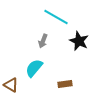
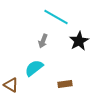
black star: rotated 18 degrees clockwise
cyan semicircle: rotated 12 degrees clockwise
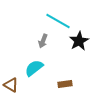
cyan line: moved 2 px right, 4 px down
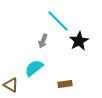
cyan line: rotated 15 degrees clockwise
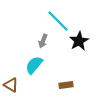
cyan semicircle: moved 3 px up; rotated 12 degrees counterclockwise
brown rectangle: moved 1 px right, 1 px down
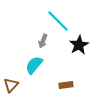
black star: moved 4 px down
brown triangle: rotated 42 degrees clockwise
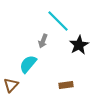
cyan semicircle: moved 6 px left, 1 px up
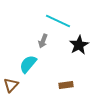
cyan line: rotated 20 degrees counterclockwise
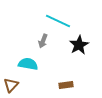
cyan semicircle: rotated 60 degrees clockwise
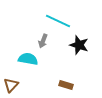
black star: rotated 24 degrees counterclockwise
cyan semicircle: moved 5 px up
brown rectangle: rotated 24 degrees clockwise
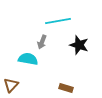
cyan line: rotated 35 degrees counterclockwise
gray arrow: moved 1 px left, 1 px down
brown rectangle: moved 3 px down
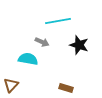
gray arrow: rotated 88 degrees counterclockwise
